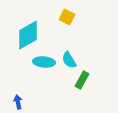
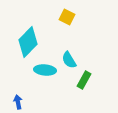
cyan diamond: moved 7 px down; rotated 16 degrees counterclockwise
cyan ellipse: moved 1 px right, 8 px down
green rectangle: moved 2 px right
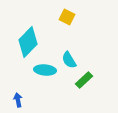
green rectangle: rotated 18 degrees clockwise
blue arrow: moved 2 px up
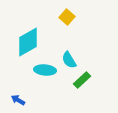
yellow square: rotated 14 degrees clockwise
cyan diamond: rotated 16 degrees clockwise
green rectangle: moved 2 px left
blue arrow: rotated 48 degrees counterclockwise
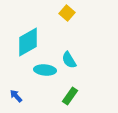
yellow square: moved 4 px up
green rectangle: moved 12 px left, 16 px down; rotated 12 degrees counterclockwise
blue arrow: moved 2 px left, 4 px up; rotated 16 degrees clockwise
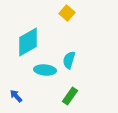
cyan semicircle: rotated 48 degrees clockwise
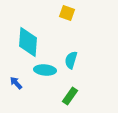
yellow square: rotated 21 degrees counterclockwise
cyan diamond: rotated 56 degrees counterclockwise
cyan semicircle: moved 2 px right
blue arrow: moved 13 px up
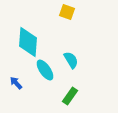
yellow square: moved 1 px up
cyan semicircle: rotated 132 degrees clockwise
cyan ellipse: rotated 50 degrees clockwise
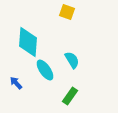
cyan semicircle: moved 1 px right
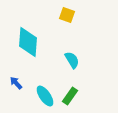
yellow square: moved 3 px down
cyan ellipse: moved 26 px down
